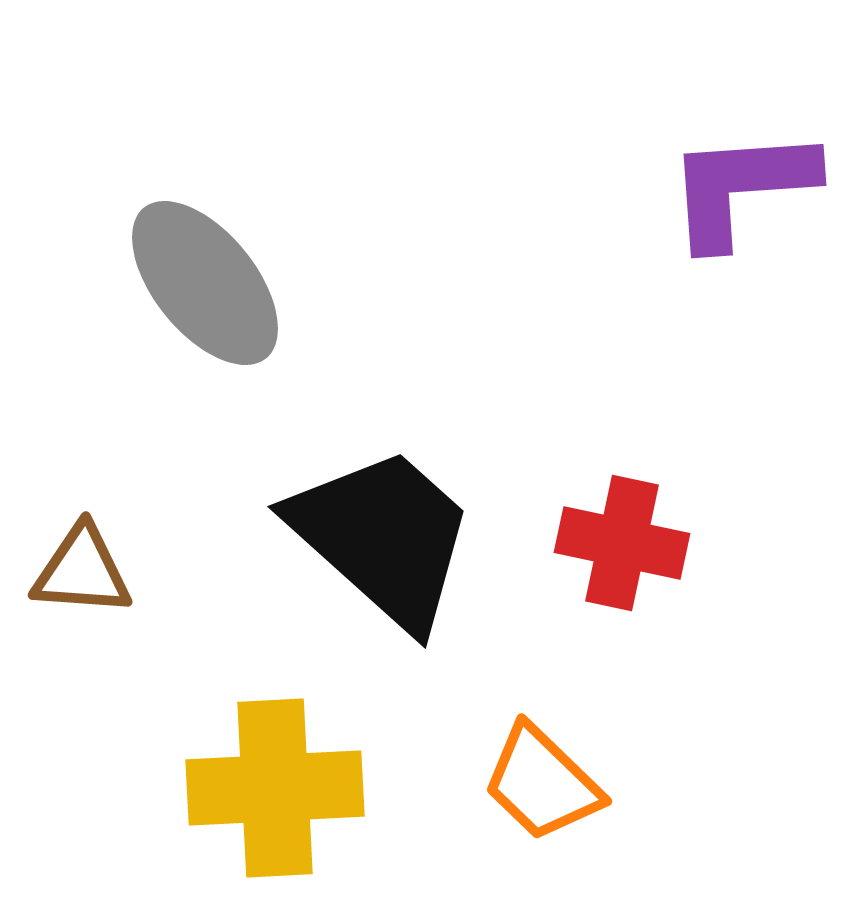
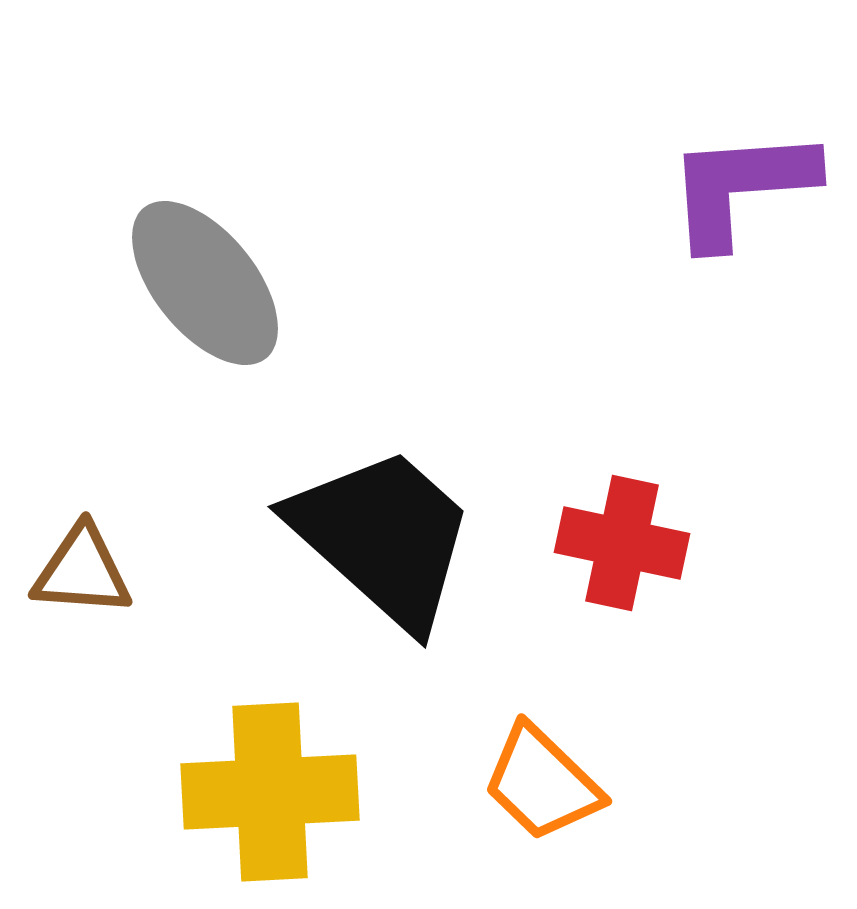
yellow cross: moved 5 px left, 4 px down
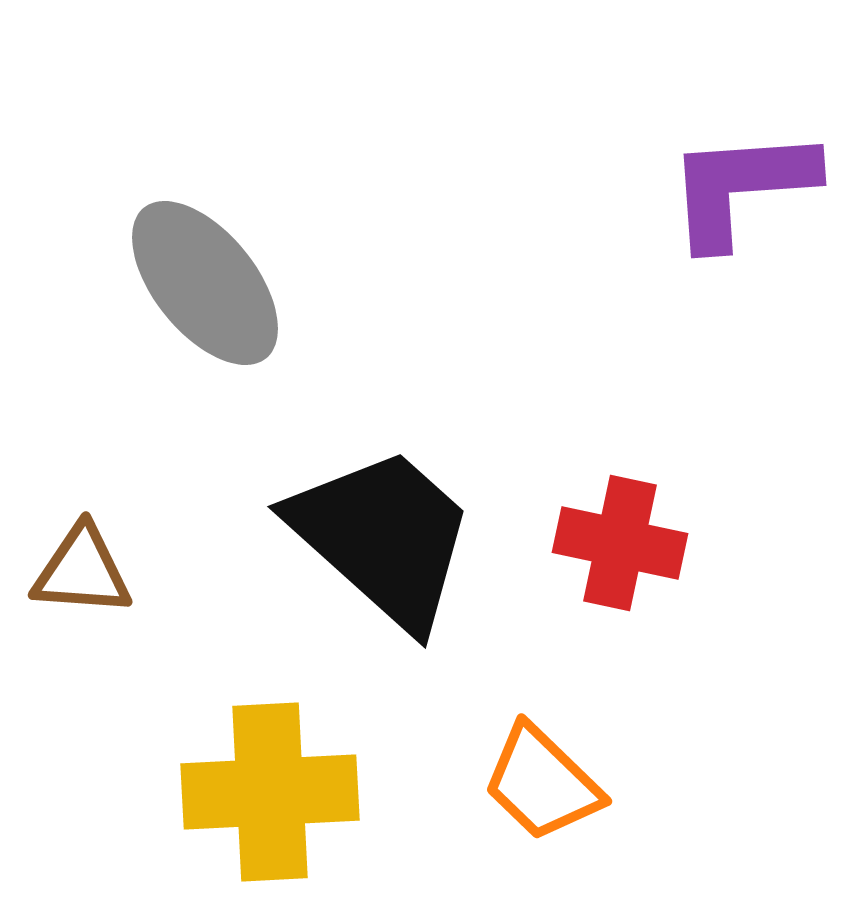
red cross: moved 2 px left
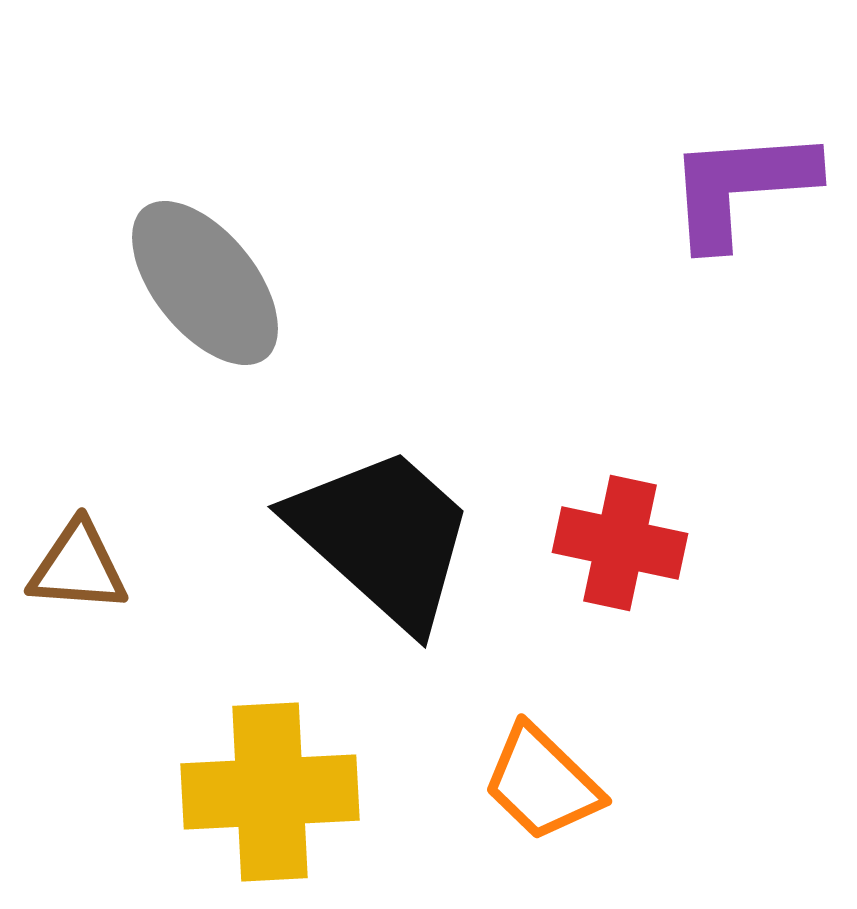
brown triangle: moved 4 px left, 4 px up
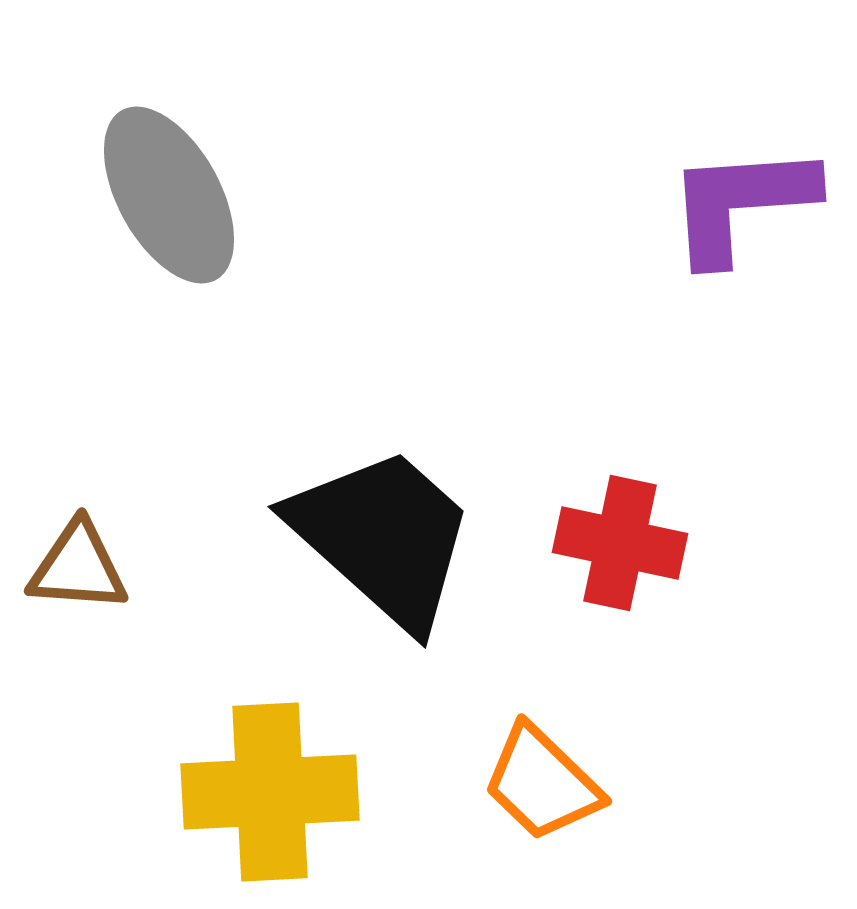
purple L-shape: moved 16 px down
gray ellipse: moved 36 px left, 88 px up; rotated 10 degrees clockwise
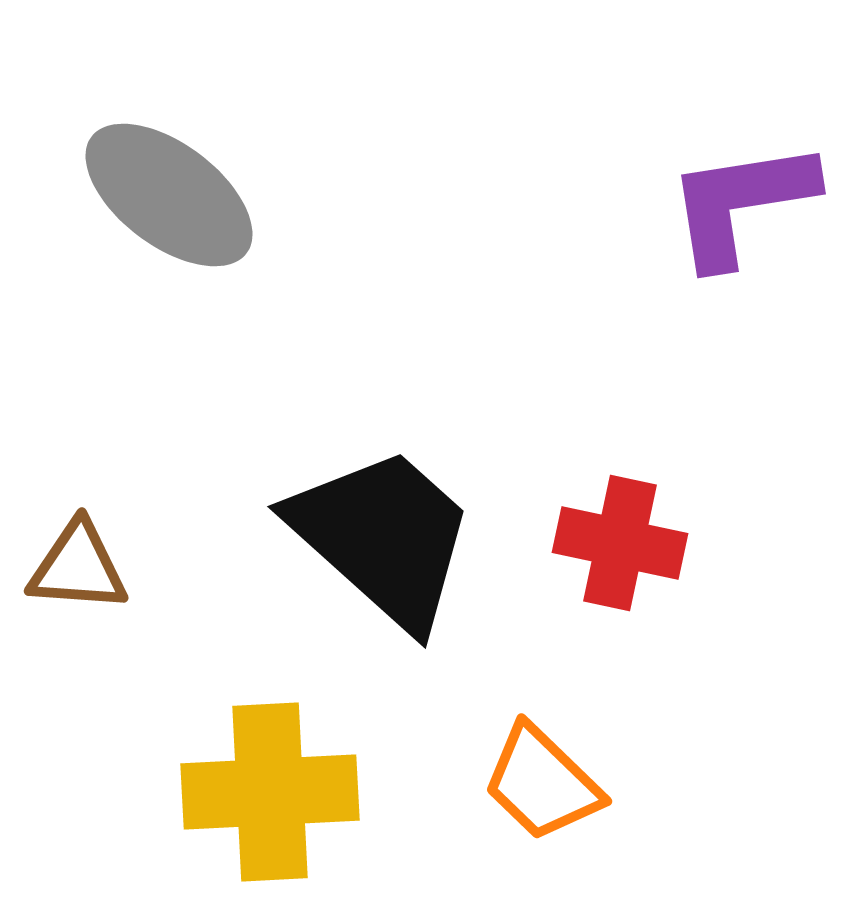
gray ellipse: rotated 24 degrees counterclockwise
purple L-shape: rotated 5 degrees counterclockwise
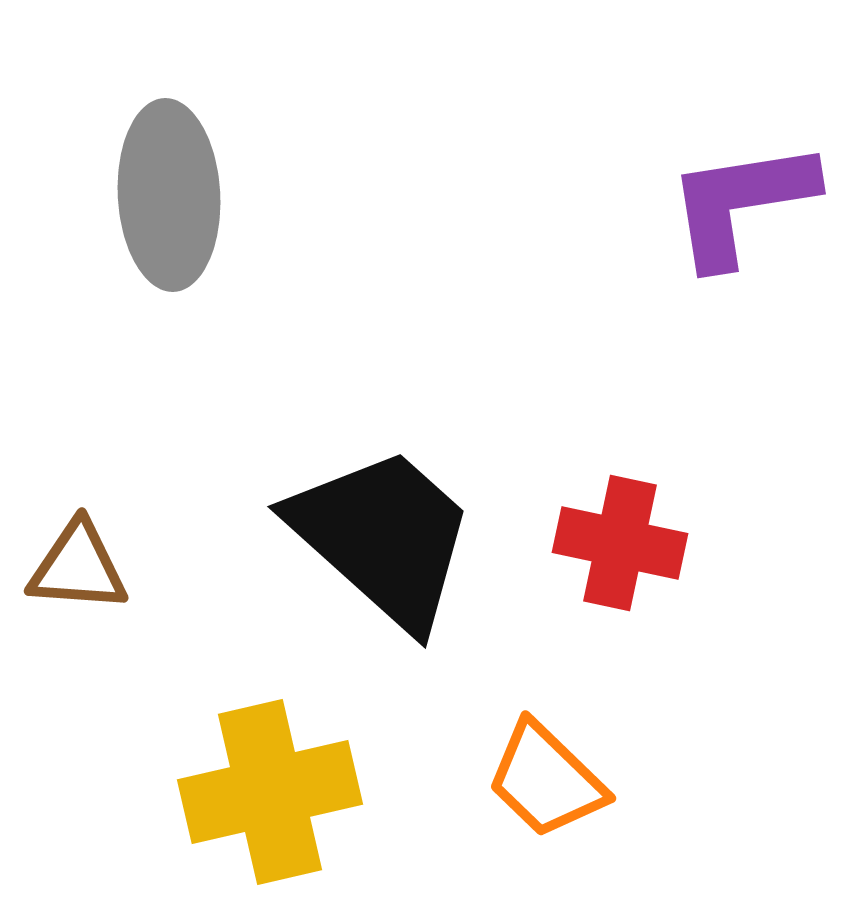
gray ellipse: rotated 50 degrees clockwise
orange trapezoid: moved 4 px right, 3 px up
yellow cross: rotated 10 degrees counterclockwise
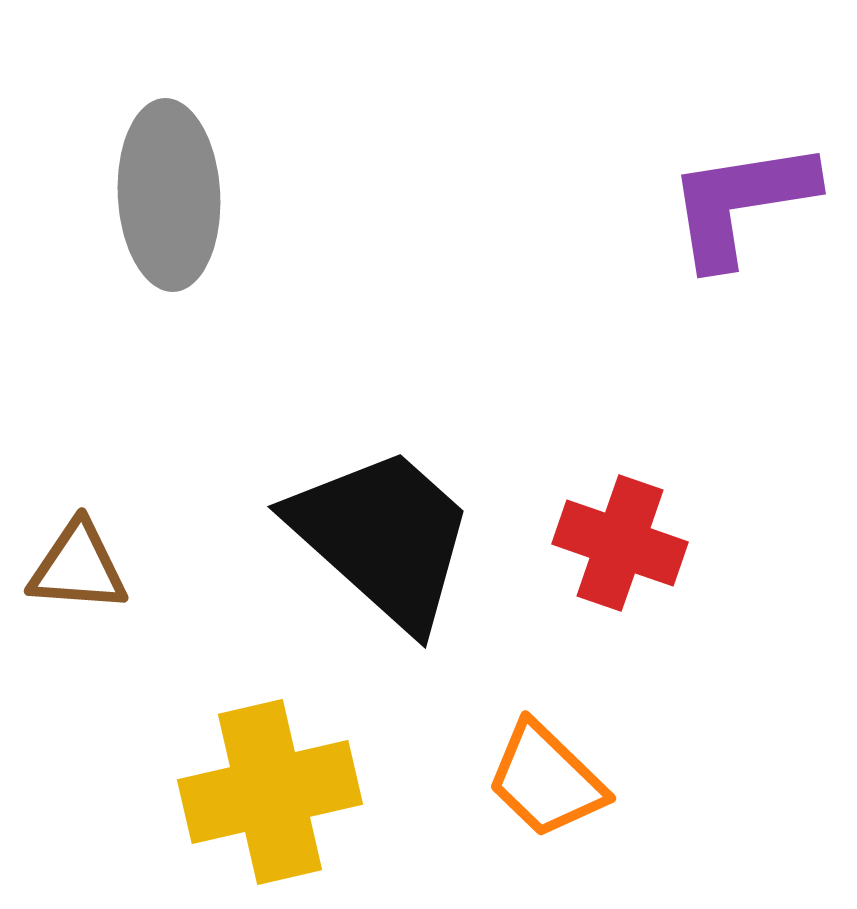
red cross: rotated 7 degrees clockwise
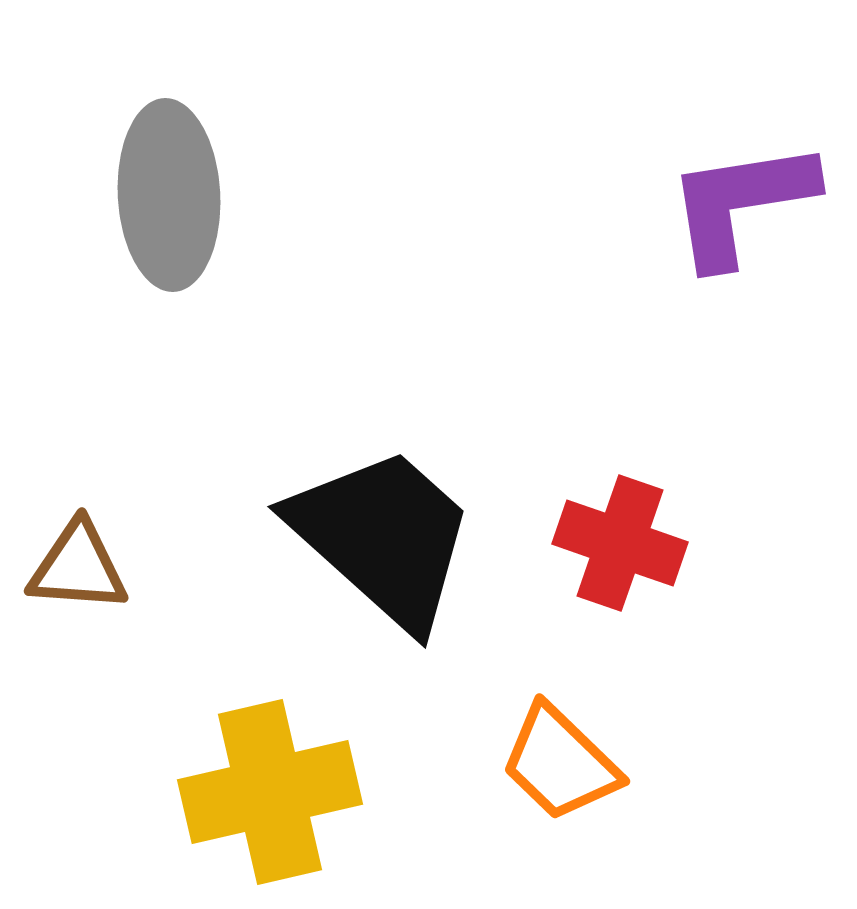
orange trapezoid: moved 14 px right, 17 px up
